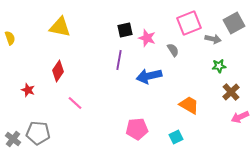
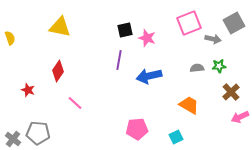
gray semicircle: moved 24 px right, 18 px down; rotated 64 degrees counterclockwise
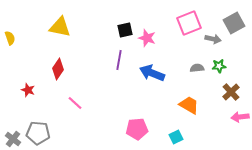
red diamond: moved 2 px up
blue arrow: moved 3 px right, 3 px up; rotated 35 degrees clockwise
pink arrow: rotated 18 degrees clockwise
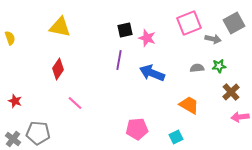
red star: moved 13 px left, 11 px down
